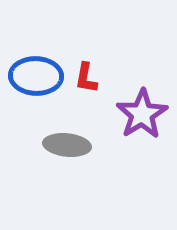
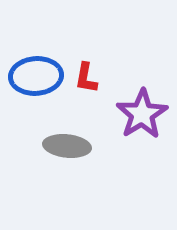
blue ellipse: rotated 6 degrees counterclockwise
gray ellipse: moved 1 px down
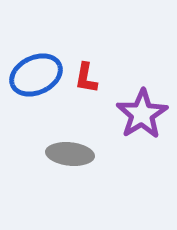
blue ellipse: moved 1 px up; rotated 21 degrees counterclockwise
gray ellipse: moved 3 px right, 8 px down
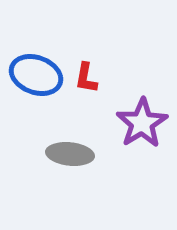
blue ellipse: rotated 45 degrees clockwise
purple star: moved 9 px down
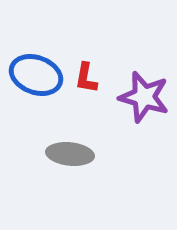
purple star: moved 2 px right, 26 px up; rotated 24 degrees counterclockwise
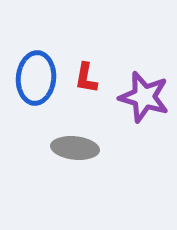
blue ellipse: moved 3 px down; rotated 75 degrees clockwise
gray ellipse: moved 5 px right, 6 px up
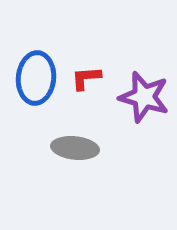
red L-shape: rotated 76 degrees clockwise
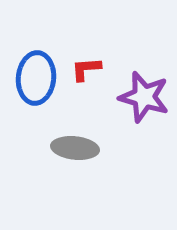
red L-shape: moved 9 px up
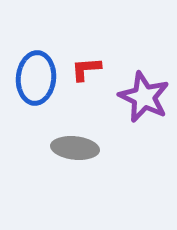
purple star: rotated 9 degrees clockwise
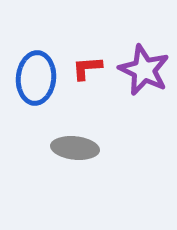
red L-shape: moved 1 px right, 1 px up
purple star: moved 27 px up
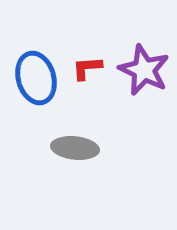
blue ellipse: rotated 21 degrees counterclockwise
